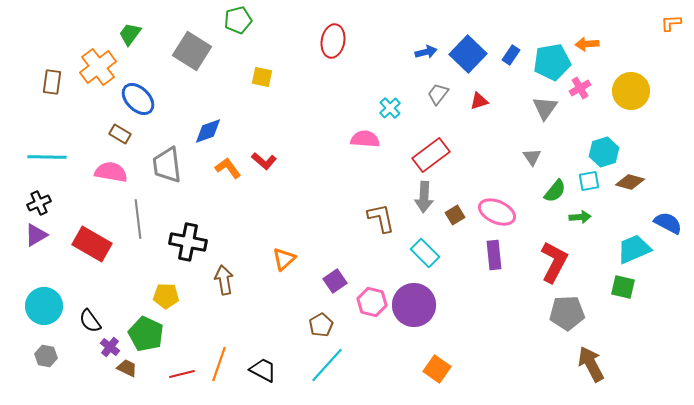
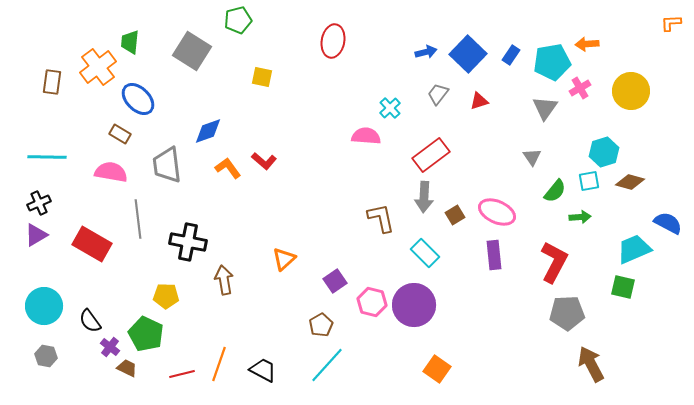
green trapezoid at (130, 34): moved 8 px down; rotated 30 degrees counterclockwise
pink semicircle at (365, 139): moved 1 px right, 3 px up
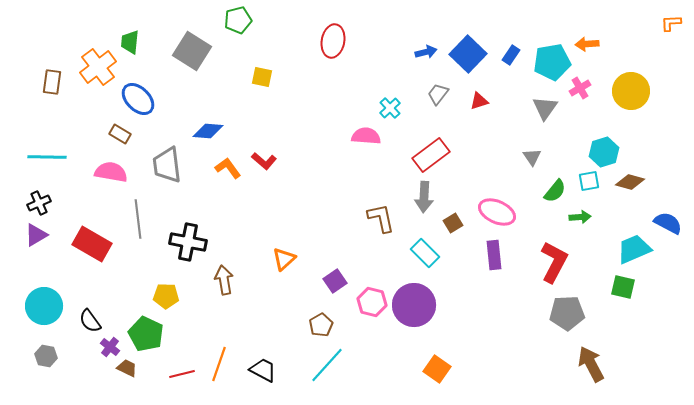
blue diamond at (208, 131): rotated 24 degrees clockwise
brown square at (455, 215): moved 2 px left, 8 px down
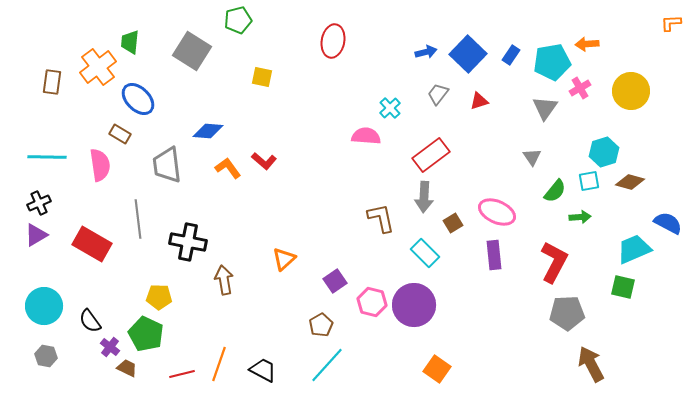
pink semicircle at (111, 172): moved 11 px left, 7 px up; rotated 72 degrees clockwise
yellow pentagon at (166, 296): moved 7 px left, 1 px down
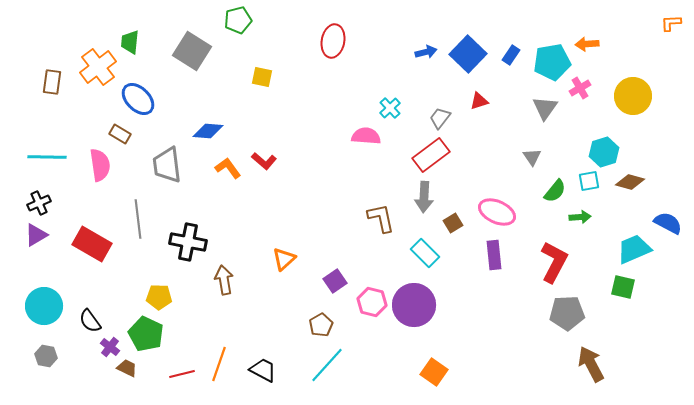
yellow circle at (631, 91): moved 2 px right, 5 px down
gray trapezoid at (438, 94): moved 2 px right, 24 px down
orange square at (437, 369): moved 3 px left, 3 px down
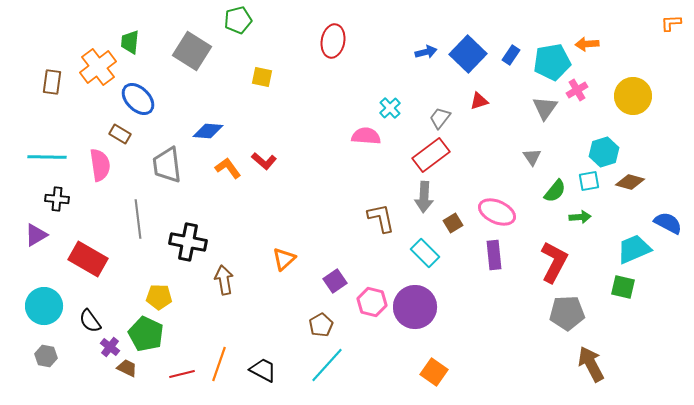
pink cross at (580, 88): moved 3 px left, 2 px down
black cross at (39, 203): moved 18 px right, 4 px up; rotated 30 degrees clockwise
red rectangle at (92, 244): moved 4 px left, 15 px down
purple circle at (414, 305): moved 1 px right, 2 px down
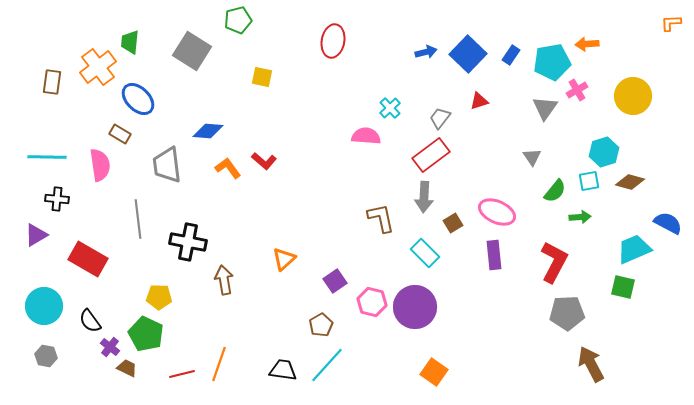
black trapezoid at (263, 370): moved 20 px right; rotated 20 degrees counterclockwise
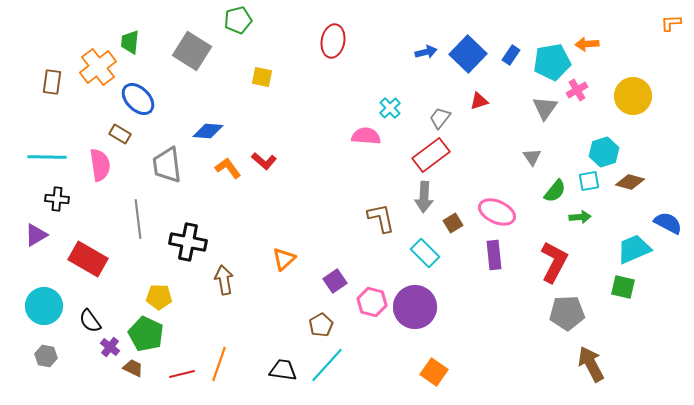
brown trapezoid at (127, 368): moved 6 px right
